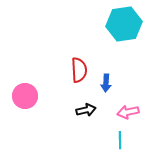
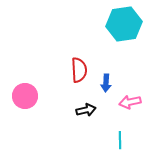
pink arrow: moved 2 px right, 10 px up
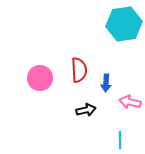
pink circle: moved 15 px right, 18 px up
pink arrow: rotated 25 degrees clockwise
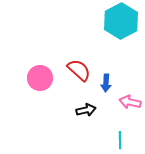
cyan hexagon: moved 3 px left, 3 px up; rotated 20 degrees counterclockwise
red semicircle: rotated 45 degrees counterclockwise
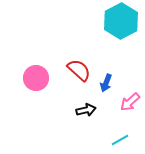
pink circle: moved 4 px left
blue arrow: rotated 18 degrees clockwise
pink arrow: rotated 55 degrees counterclockwise
cyan line: rotated 60 degrees clockwise
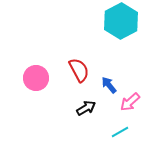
red semicircle: rotated 20 degrees clockwise
blue arrow: moved 3 px right, 2 px down; rotated 120 degrees clockwise
black arrow: moved 2 px up; rotated 18 degrees counterclockwise
cyan line: moved 8 px up
